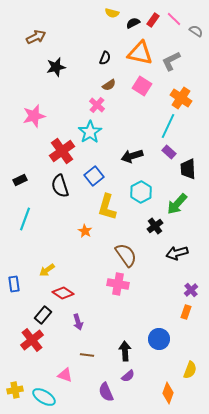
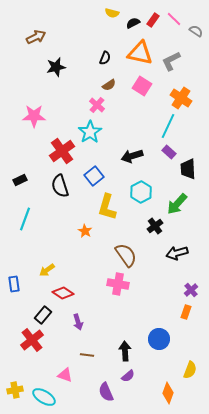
pink star at (34, 116): rotated 15 degrees clockwise
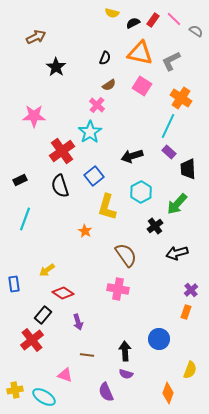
black star at (56, 67): rotated 24 degrees counterclockwise
pink cross at (118, 284): moved 5 px down
purple semicircle at (128, 376): moved 2 px left, 2 px up; rotated 56 degrees clockwise
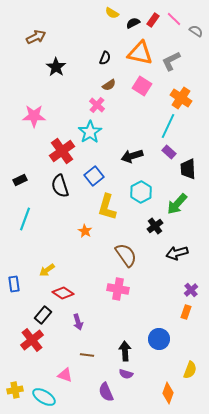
yellow semicircle at (112, 13): rotated 16 degrees clockwise
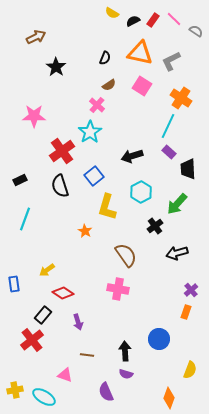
black semicircle at (133, 23): moved 2 px up
orange diamond at (168, 393): moved 1 px right, 5 px down
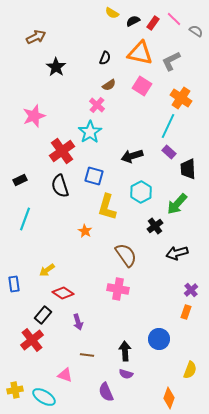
red rectangle at (153, 20): moved 3 px down
pink star at (34, 116): rotated 20 degrees counterclockwise
blue square at (94, 176): rotated 36 degrees counterclockwise
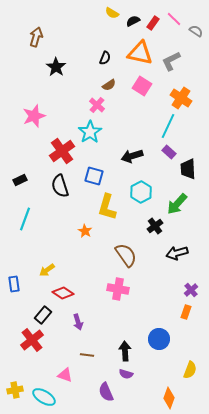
brown arrow at (36, 37): rotated 48 degrees counterclockwise
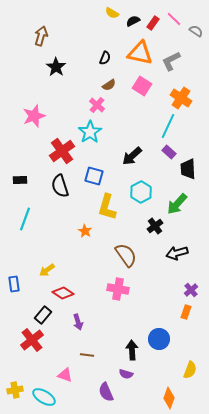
brown arrow at (36, 37): moved 5 px right, 1 px up
black arrow at (132, 156): rotated 25 degrees counterclockwise
black rectangle at (20, 180): rotated 24 degrees clockwise
black arrow at (125, 351): moved 7 px right, 1 px up
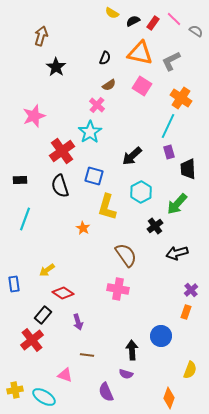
purple rectangle at (169, 152): rotated 32 degrees clockwise
orange star at (85, 231): moved 2 px left, 3 px up
blue circle at (159, 339): moved 2 px right, 3 px up
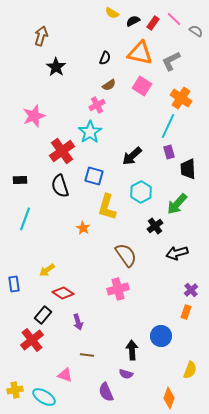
pink cross at (97, 105): rotated 21 degrees clockwise
pink cross at (118, 289): rotated 25 degrees counterclockwise
